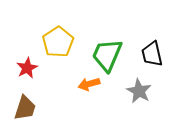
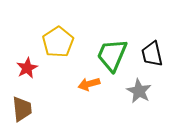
green trapezoid: moved 5 px right
brown trapezoid: moved 3 px left, 1 px down; rotated 24 degrees counterclockwise
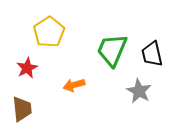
yellow pentagon: moved 9 px left, 10 px up
green trapezoid: moved 5 px up
orange arrow: moved 15 px left, 1 px down
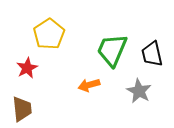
yellow pentagon: moved 2 px down
orange arrow: moved 15 px right
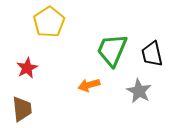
yellow pentagon: moved 12 px up
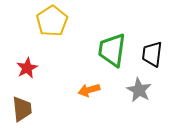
yellow pentagon: moved 3 px right, 1 px up
green trapezoid: rotated 15 degrees counterclockwise
black trapezoid: rotated 20 degrees clockwise
orange arrow: moved 5 px down
gray star: moved 1 px up
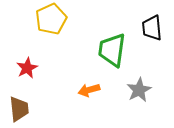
yellow pentagon: moved 1 px left, 2 px up; rotated 8 degrees clockwise
black trapezoid: moved 26 px up; rotated 12 degrees counterclockwise
gray star: rotated 15 degrees clockwise
brown trapezoid: moved 3 px left
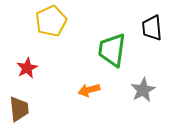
yellow pentagon: moved 2 px down
gray star: moved 4 px right
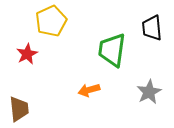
red star: moved 14 px up
gray star: moved 6 px right, 2 px down
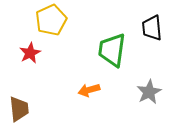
yellow pentagon: moved 1 px up
red star: moved 3 px right, 1 px up
